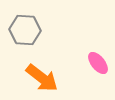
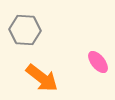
pink ellipse: moved 1 px up
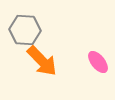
orange arrow: moved 17 px up; rotated 8 degrees clockwise
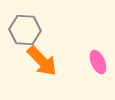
pink ellipse: rotated 15 degrees clockwise
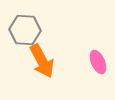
orange arrow: rotated 16 degrees clockwise
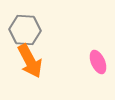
orange arrow: moved 12 px left
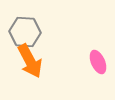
gray hexagon: moved 2 px down
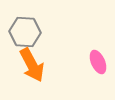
orange arrow: moved 2 px right, 4 px down
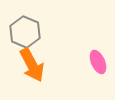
gray hexagon: rotated 20 degrees clockwise
